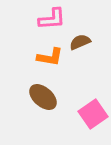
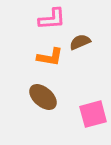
pink square: rotated 20 degrees clockwise
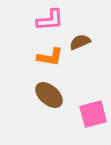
pink L-shape: moved 2 px left, 1 px down
brown ellipse: moved 6 px right, 2 px up
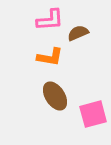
brown semicircle: moved 2 px left, 9 px up
brown ellipse: moved 6 px right, 1 px down; rotated 16 degrees clockwise
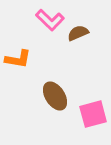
pink L-shape: rotated 48 degrees clockwise
orange L-shape: moved 32 px left, 2 px down
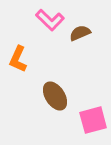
brown semicircle: moved 2 px right
orange L-shape: rotated 104 degrees clockwise
pink square: moved 6 px down
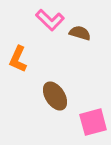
brown semicircle: rotated 40 degrees clockwise
pink square: moved 2 px down
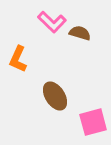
pink L-shape: moved 2 px right, 2 px down
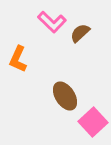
brown semicircle: rotated 60 degrees counterclockwise
brown ellipse: moved 10 px right
pink square: rotated 28 degrees counterclockwise
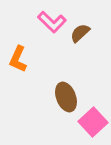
brown ellipse: moved 1 px right, 1 px down; rotated 12 degrees clockwise
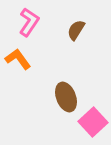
pink L-shape: moved 23 px left; rotated 100 degrees counterclockwise
brown semicircle: moved 4 px left, 3 px up; rotated 15 degrees counterclockwise
orange L-shape: rotated 120 degrees clockwise
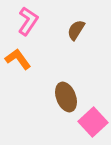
pink L-shape: moved 1 px left, 1 px up
